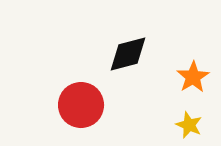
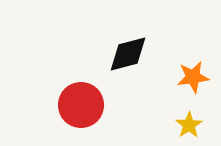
orange star: rotated 24 degrees clockwise
yellow star: rotated 16 degrees clockwise
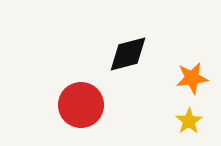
orange star: moved 1 px left, 1 px down
yellow star: moved 4 px up
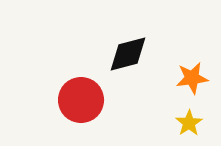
red circle: moved 5 px up
yellow star: moved 2 px down
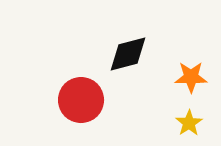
orange star: moved 1 px left, 1 px up; rotated 8 degrees clockwise
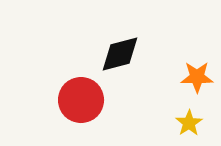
black diamond: moved 8 px left
orange star: moved 6 px right
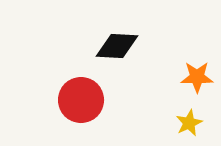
black diamond: moved 3 px left, 8 px up; rotated 18 degrees clockwise
yellow star: rotated 8 degrees clockwise
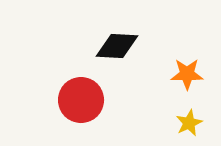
orange star: moved 10 px left, 3 px up
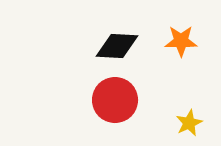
orange star: moved 6 px left, 33 px up
red circle: moved 34 px right
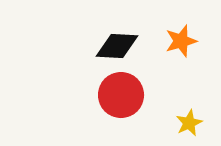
orange star: rotated 16 degrees counterclockwise
red circle: moved 6 px right, 5 px up
